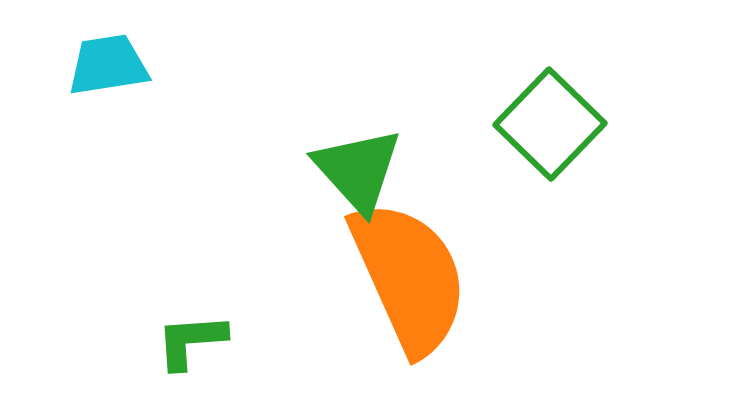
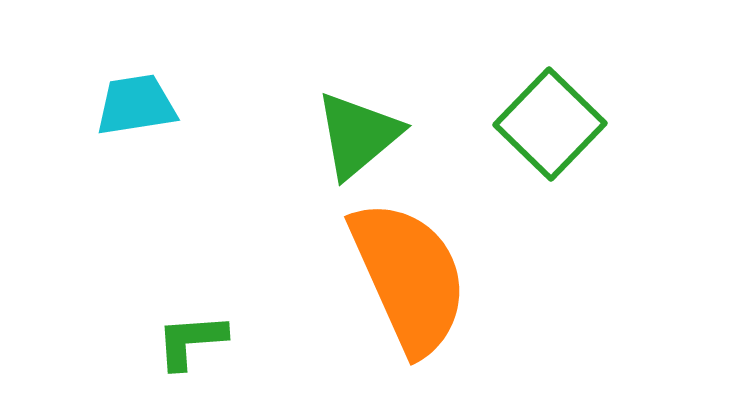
cyan trapezoid: moved 28 px right, 40 px down
green triangle: moved 35 px up; rotated 32 degrees clockwise
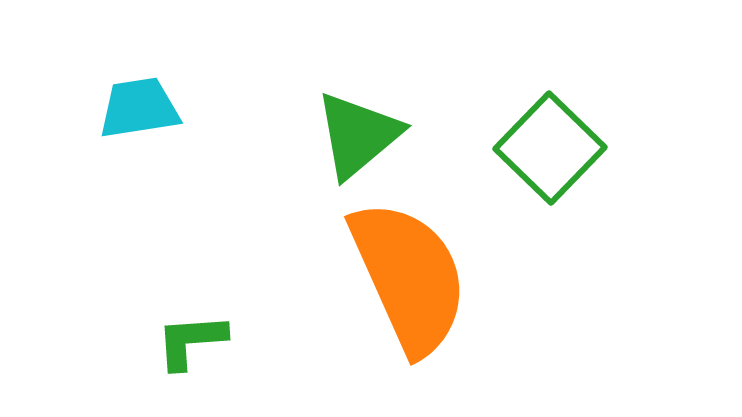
cyan trapezoid: moved 3 px right, 3 px down
green square: moved 24 px down
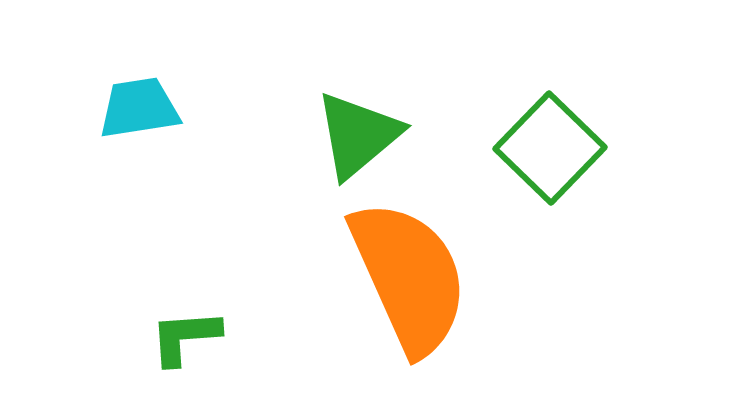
green L-shape: moved 6 px left, 4 px up
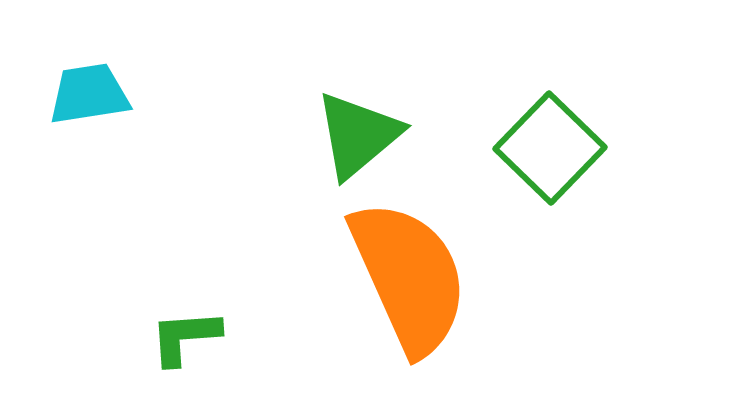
cyan trapezoid: moved 50 px left, 14 px up
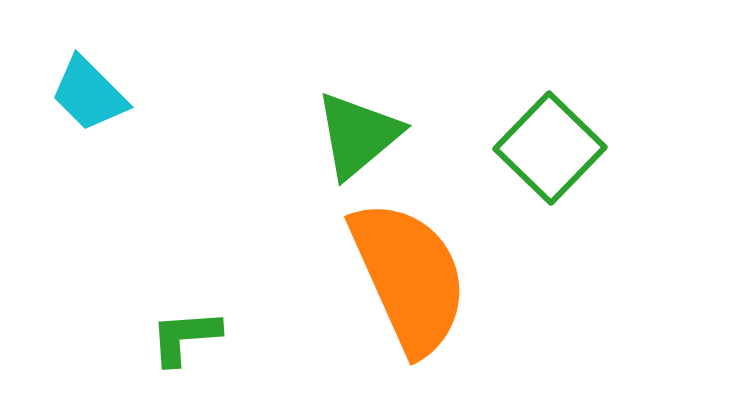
cyan trapezoid: rotated 126 degrees counterclockwise
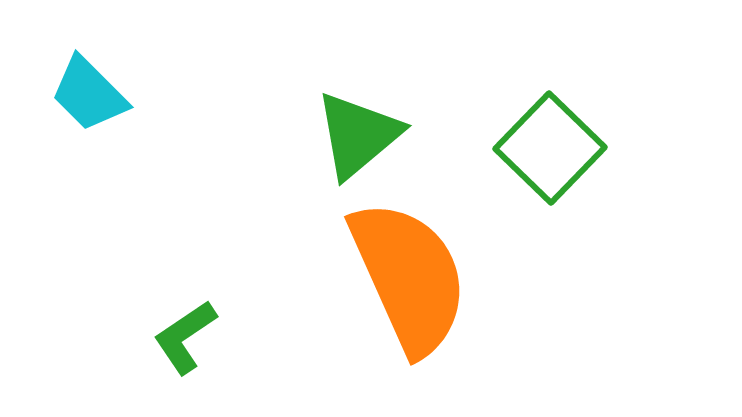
green L-shape: rotated 30 degrees counterclockwise
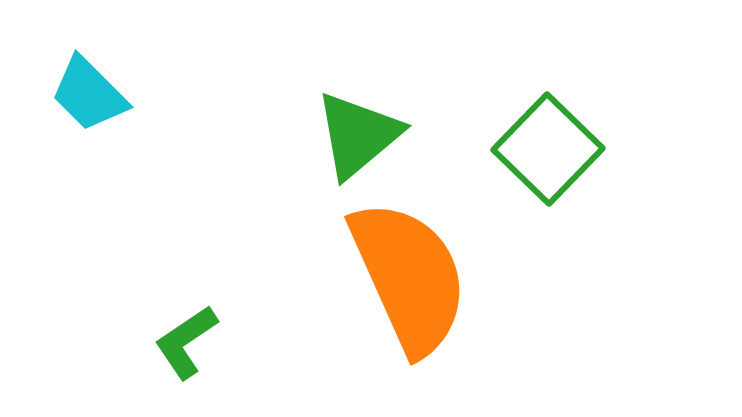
green square: moved 2 px left, 1 px down
green L-shape: moved 1 px right, 5 px down
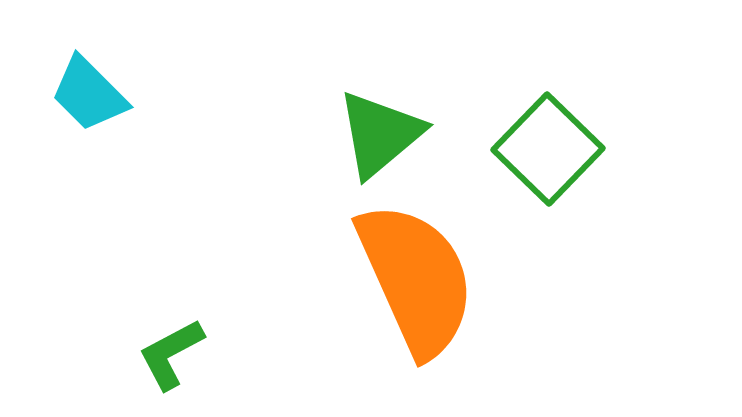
green triangle: moved 22 px right, 1 px up
orange semicircle: moved 7 px right, 2 px down
green L-shape: moved 15 px left, 12 px down; rotated 6 degrees clockwise
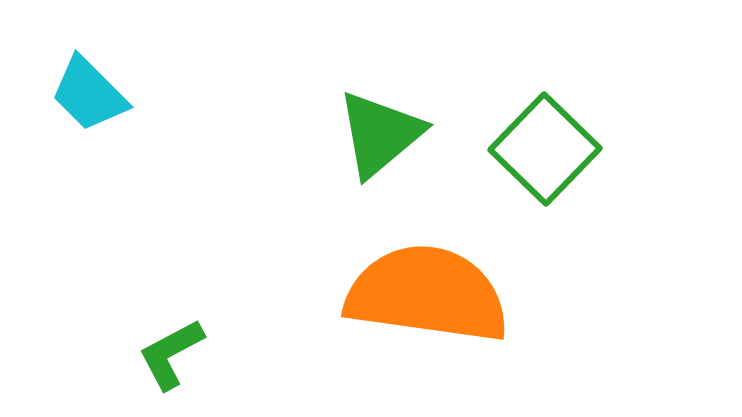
green square: moved 3 px left
orange semicircle: moved 11 px right, 15 px down; rotated 58 degrees counterclockwise
